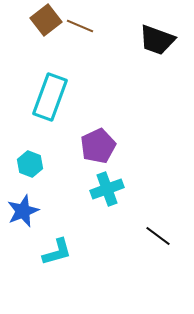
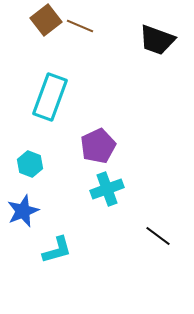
cyan L-shape: moved 2 px up
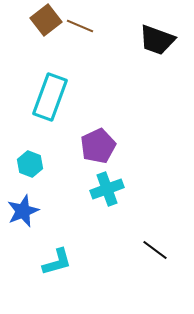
black line: moved 3 px left, 14 px down
cyan L-shape: moved 12 px down
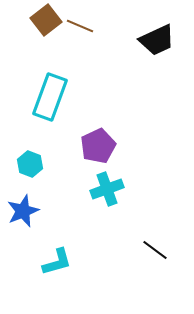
black trapezoid: rotated 45 degrees counterclockwise
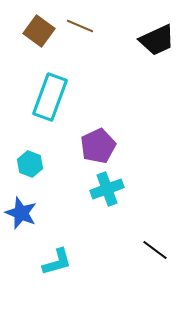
brown square: moved 7 px left, 11 px down; rotated 16 degrees counterclockwise
blue star: moved 2 px left, 2 px down; rotated 28 degrees counterclockwise
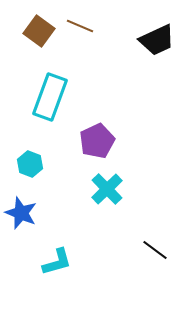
purple pentagon: moved 1 px left, 5 px up
cyan cross: rotated 24 degrees counterclockwise
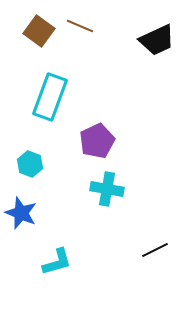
cyan cross: rotated 36 degrees counterclockwise
black line: rotated 64 degrees counterclockwise
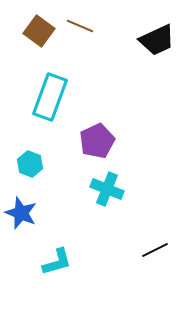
cyan cross: rotated 12 degrees clockwise
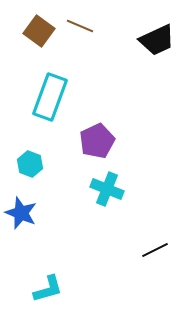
cyan L-shape: moved 9 px left, 27 px down
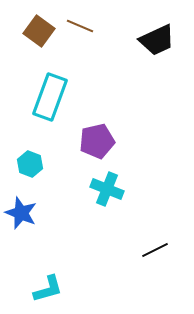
purple pentagon: rotated 12 degrees clockwise
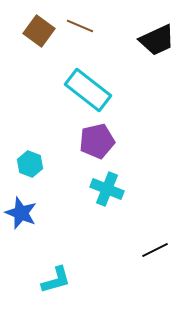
cyan rectangle: moved 38 px right, 7 px up; rotated 72 degrees counterclockwise
cyan L-shape: moved 8 px right, 9 px up
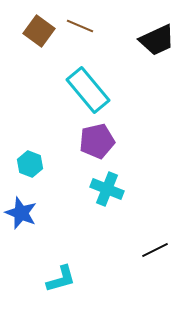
cyan rectangle: rotated 12 degrees clockwise
cyan L-shape: moved 5 px right, 1 px up
